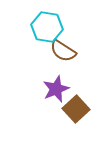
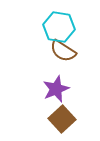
cyan hexagon: moved 12 px right
brown square: moved 14 px left, 10 px down
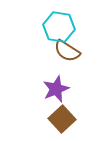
brown semicircle: moved 4 px right
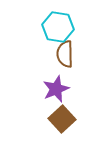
cyan hexagon: moved 1 px left
brown semicircle: moved 2 px left, 3 px down; rotated 56 degrees clockwise
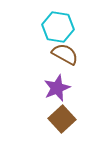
brown semicircle: rotated 120 degrees clockwise
purple star: moved 1 px right, 1 px up
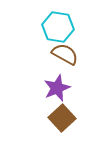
brown square: moved 1 px up
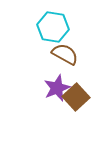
cyan hexagon: moved 5 px left
brown square: moved 14 px right, 21 px up
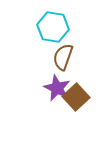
brown semicircle: moved 2 px left, 3 px down; rotated 100 degrees counterclockwise
purple star: rotated 24 degrees counterclockwise
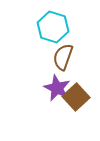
cyan hexagon: rotated 8 degrees clockwise
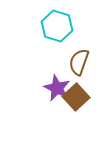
cyan hexagon: moved 4 px right, 1 px up
brown semicircle: moved 16 px right, 5 px down
